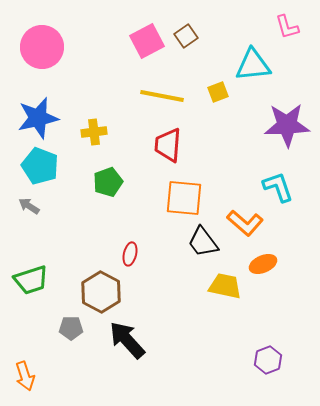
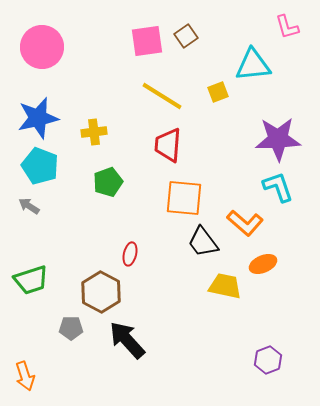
pink square: rotated 20 degrees clockwise
yellow line: rotated 21 degrees clockwise
purple star: moved 9 px left, 14 px down
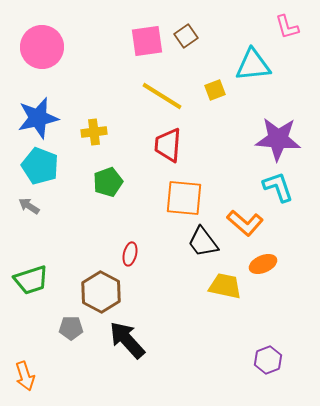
yellow square: moved 3 px left, 2 px up
purple star: rotated 6 degrees clockwise
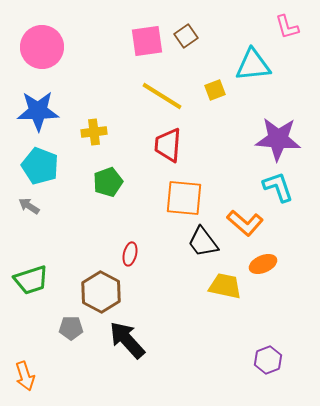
blue star: moved 7 px up; rotated 12 degrees clockwise
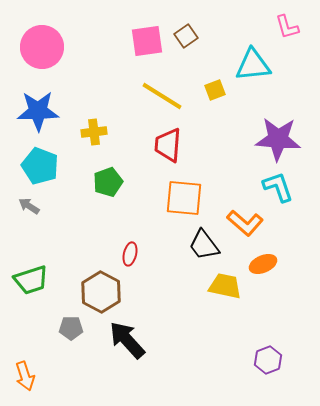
black trapezoid: moved 1 px right, 3 px down
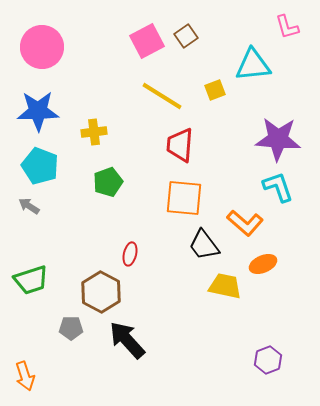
pink square: rotated 20 degrees counterclockwise
red trapezoid: moved 12 px right
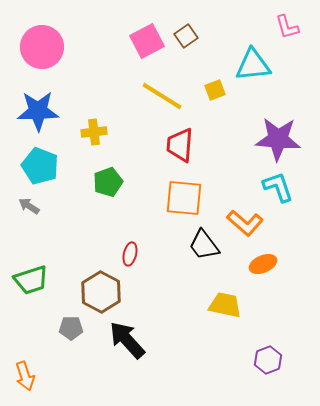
yellow trapezoid: moved 19 px down
